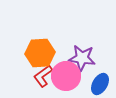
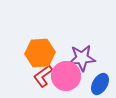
purple star: rotated 12 degrees counterclockwise
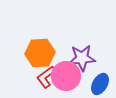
red L-shape: moved 3 px right, 1 px down
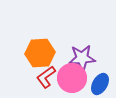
pink circle: moved 6 px right, 2 px down
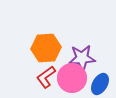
orange hexagon: moved 6 px right, 5 px up
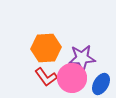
red L-shape: rotated 90 degrees counterclockwise
blue ellipse: moved 1 px right
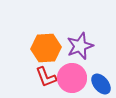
purple star: moved 2 px left, 12 px up; rotated 16 degrees counterclockwise
red L-shape: rotated 15 degrees clockwise
blue ellipse: rotated 70 degrees counterclockwise
